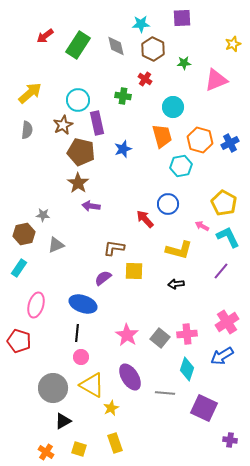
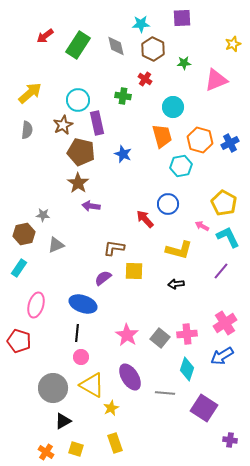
blue star at (123, 149): moved 5 px down; rotated 30 degrees counterclockwise
pink cross at (227, 322): moved 2 px left, 1 px down
purple square at (204, 408): rotated 8 degrees clockwise
yellow square at (79, 449): moved 3 px left
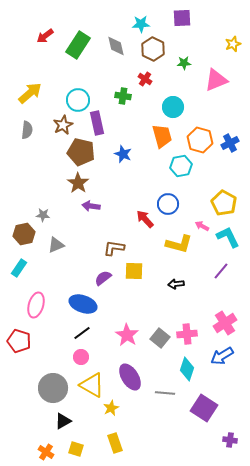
yellow L-shape at (179, 250): moved 6 px up
black line at (77, 333): moved 5 px right; rotated 48 degrees clockwise
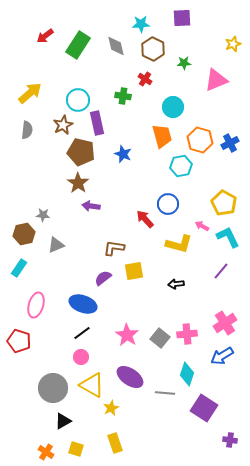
yellow square at (134, 271): rotated 12 degrees counterclockwise
cyan diamond at (187, 369): moved 5 px down
purple ellipse at (130, 377): rotated 24 degrees counterclockwise
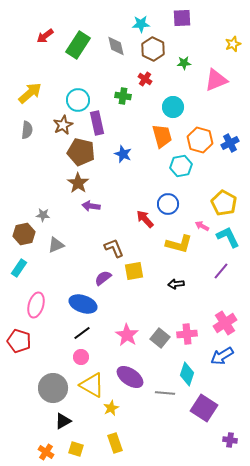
brown L-shape at (114, 248): rotated 60 degrees clockwise
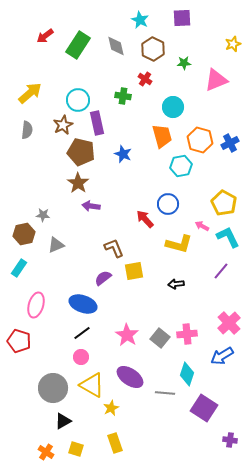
cyan star at (141, 24): moved 1 px left, 4 px up; rotated 30 degrees clockwise
pink cross at (225, 323): moved 4 px right; rotated 10 degrees counterclockwise
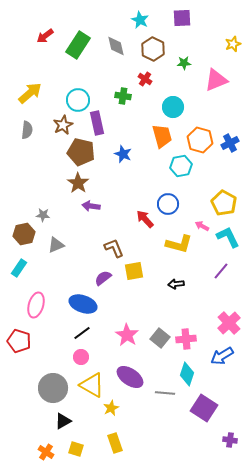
pink cross at (187, 334): moved 1 px left, 5 px down
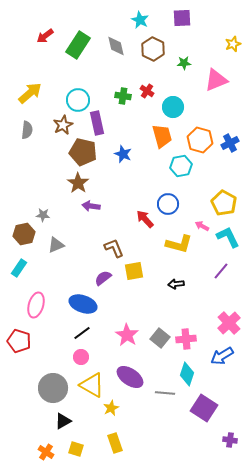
red cross at (145, 79): moved 2 px right, 12 px down
brown pentagon at (81, 152): moved 2 px right
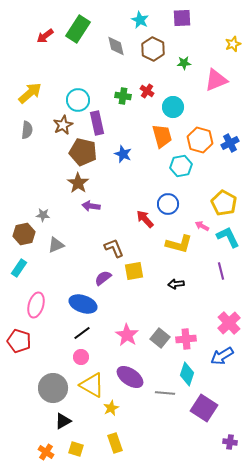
green rectangle at (78, 45): moved 16 px up
purple line at (221, 271): rotated 54 degrees counterclockwise
purple cross at (230, 440): moved 2 px down
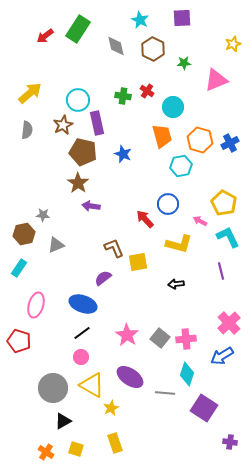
pink arrow at (202, 226): moved 2 px left, 5 px up
yellow square at (134, 271): moved 4 px right, 9 px up
